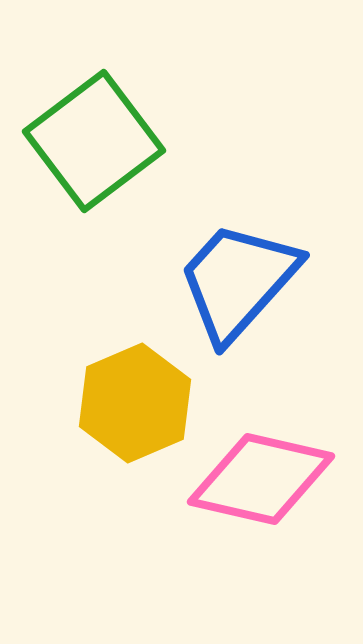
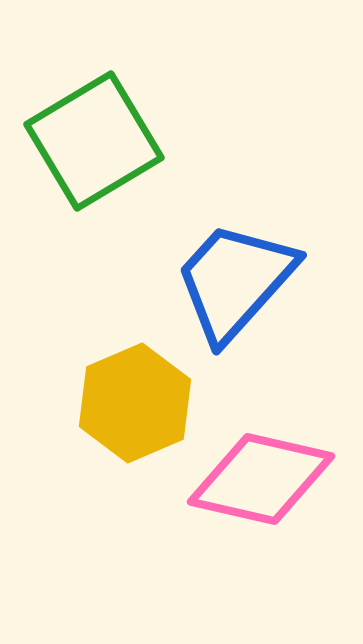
green square: rotated 6 degrees clockwise
blue trapezoid: moved 3 px left
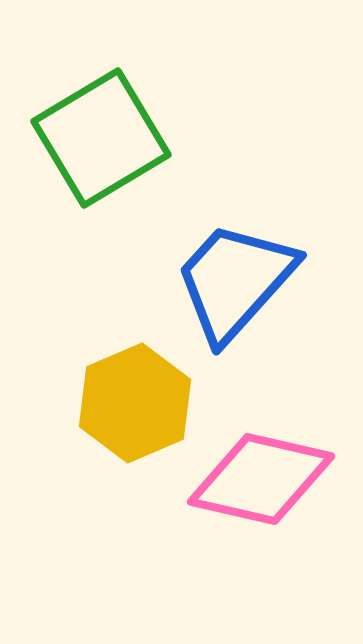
green square: moved 7 px right, 3 px up
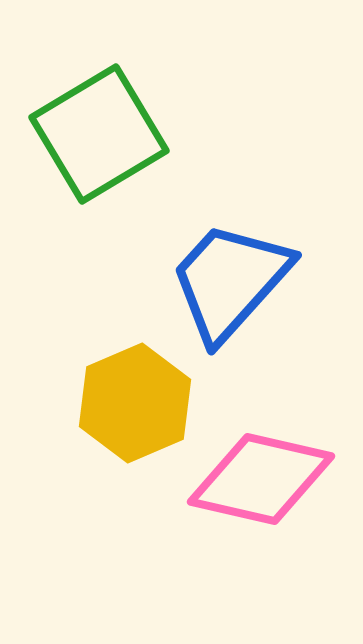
green square: moved 2 px left, 4 px up
blue trapezoid: moved 5 px left
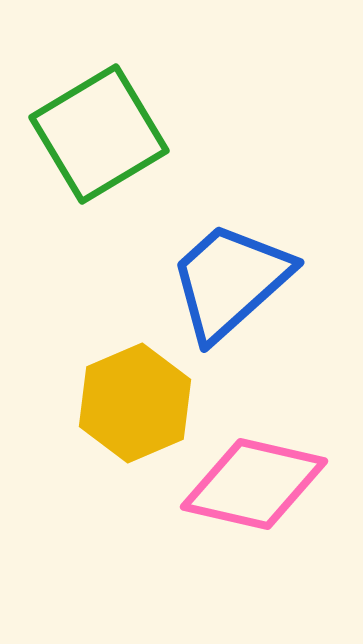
blue trapezoid: rotated 6 degrees clockwise
pink diamond: moved 7 px left, 5 px down
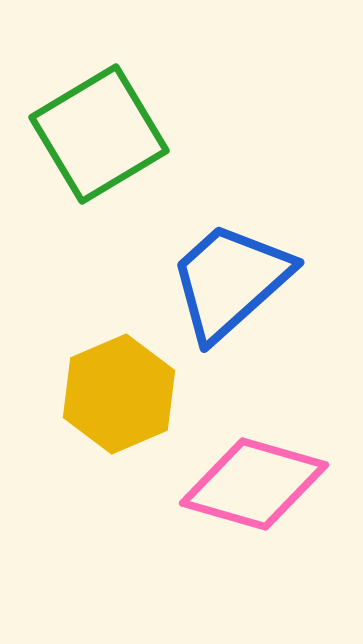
yellow hexagon: moved 16 px left, 9 px up
pink diamond: rotated 3 degrees clockwise
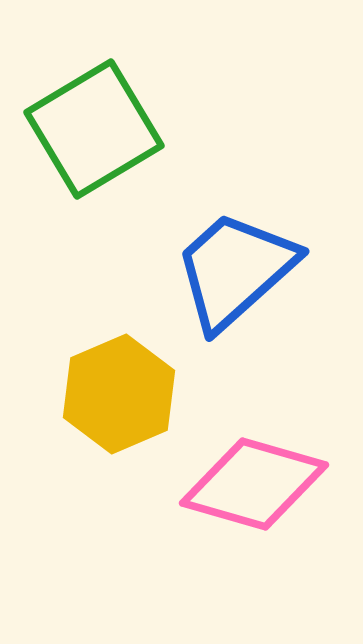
green square: moved 5 px left, 5 px up
blue trapezoid: moved 5 px right, 11 px up
